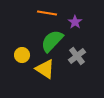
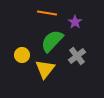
yellow triangle: rotated 35 degrees clockwise
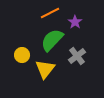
orange line: moved 3 px right; rotated 36 degrees counterclockwise
green semicircle: moved 1 px up
